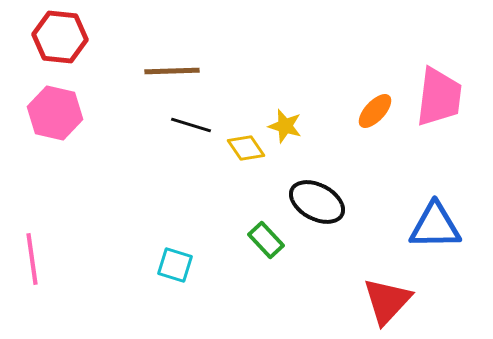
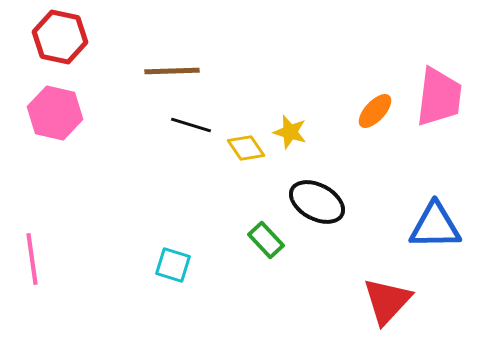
red hexagon: rotated 6 degrees clockwise
yellow star: moved 5 px right, 6 px down
cyan square: moved 2 px left
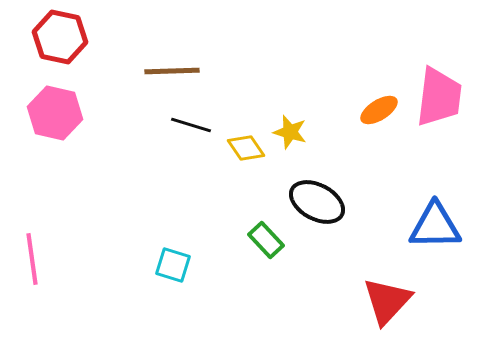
orange ellipse: moved 4 px right, 1 px up; rotated 15 degrees clockwise
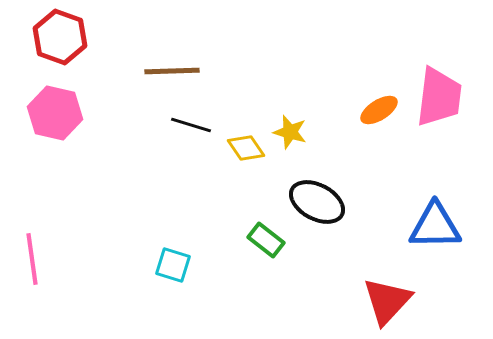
red hexagon: rotated 8 degrees clockwise
green rectangle: rotated 9 degrees counterclockwise
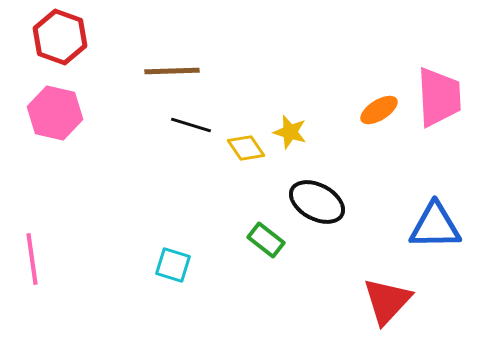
pink trapezoid: rotated 10 degrees counterclockwise
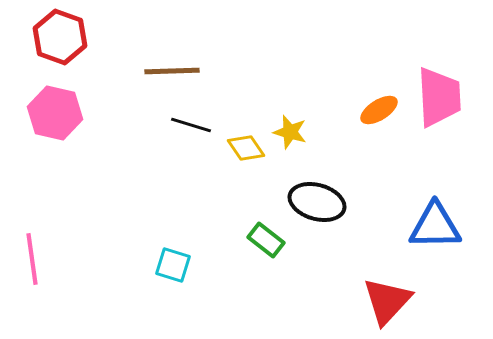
black ellipse: rotated 12 degrees counterclockwise
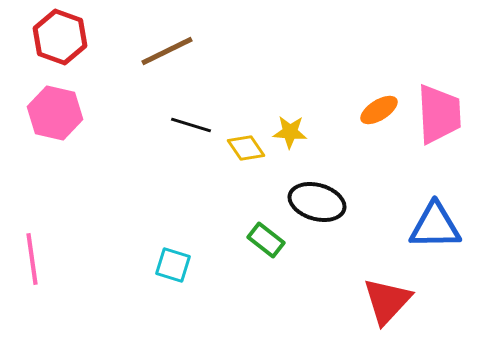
brown line: moved 5 px left, 20 px up; rotated 24 degrees counterclockwise
pink trapezoid: moved 17 px down
yellow star: rotated 12 degrees counterclockwise
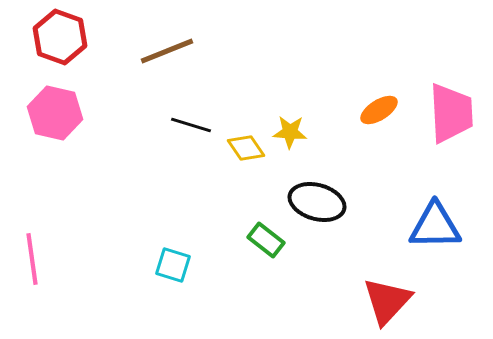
brown line: rotated 4 degrees clockwise
pink trapezoid: moved 12 px right, 1 px up
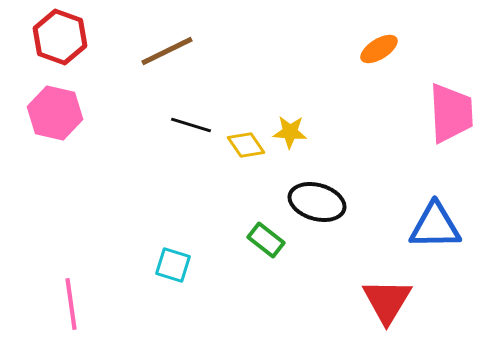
brown line: rotated 4 degrees counterclockwise
orange ellipse: moved 61 px up
yellow diamond: moved 3 px up
pink line: moved 39 px right, 45 px down
red triangle: rotated 12 degrees counterclockwise
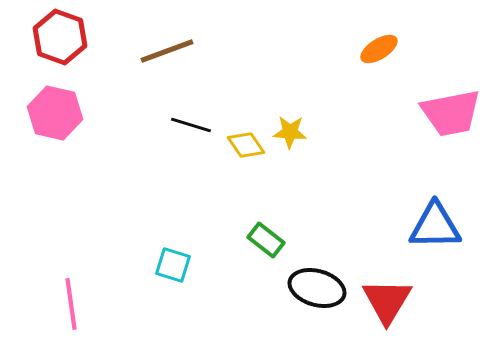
brown line: rotated 6 degrees clockwise
pink trapezoid: rotated 82 degrees clockwise
black ellipse: moved 86 px down
